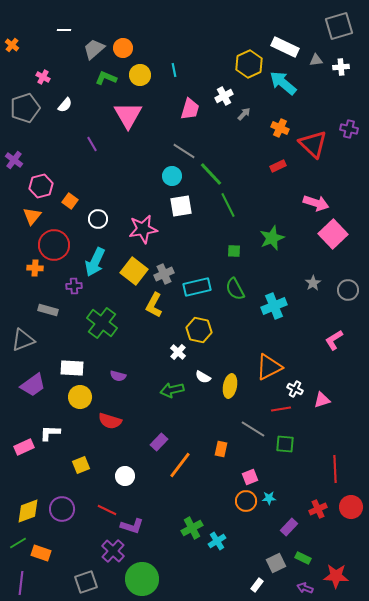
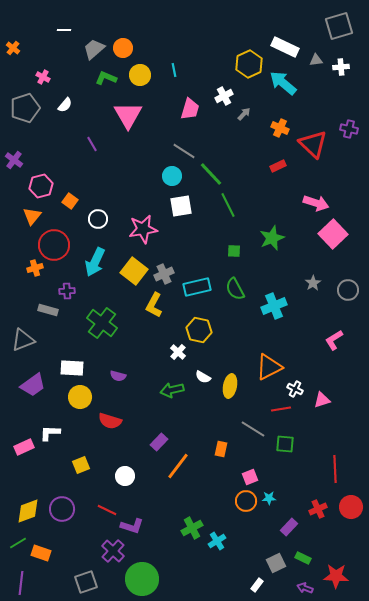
orange cross at (12, 45): moved 1 px right, 3 px down
orange cross at (35, 268): rotated 21 degrees counterclockwise
purple cross at (74, 286): moved 7 px left, 5 px down
orange line at (180, 465): moved 2 px left, 1 px down
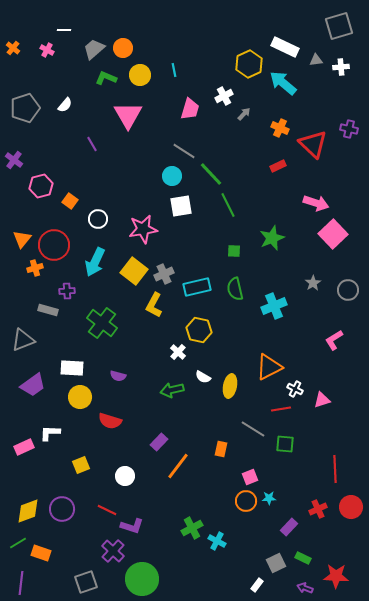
pink cross at (43, 77): moved 4 px right, 27 px up
orange triangle at (32, 216): moved 10 px left, 23 px down
green semicircle at (235, 289): rotated 15 degrees clockwise
cyan cross at (217, 541): rotated 30 degrees counterclockwise
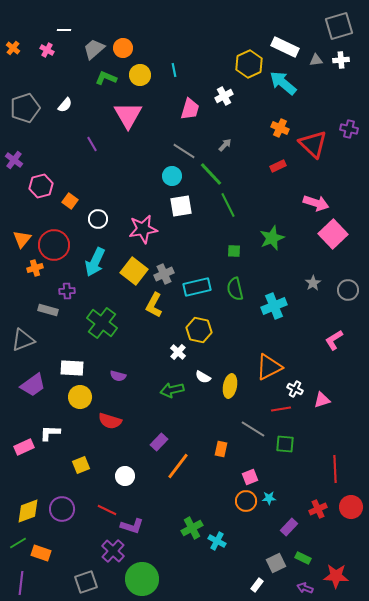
white cross at (341, 67): moved 7 px up
gray arrow at (244, 114): moved 19 px left, 31 px down
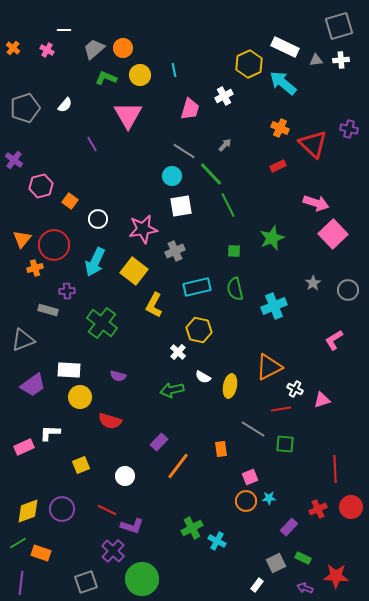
gray cross at (164, 274): moved 11 px right, 23 px up
white rectangle at (72, 368): moved 3 px left, 2 px down
orange rectangle at (221, 449): rotated 21 degrees counterclockwise
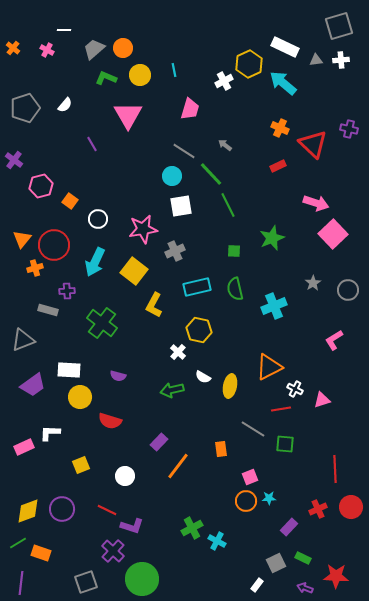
white cross at (224, 96): moved 15 px up
gray arrow at (225, 145): rotated 96 degrees counterclockwise
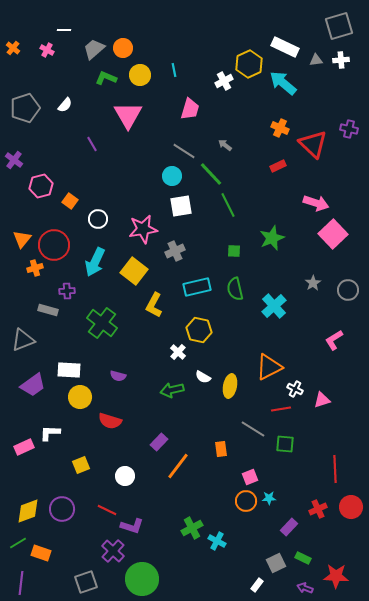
cyan cross at (274, 306): rotated 20 degrees counterclockwise
